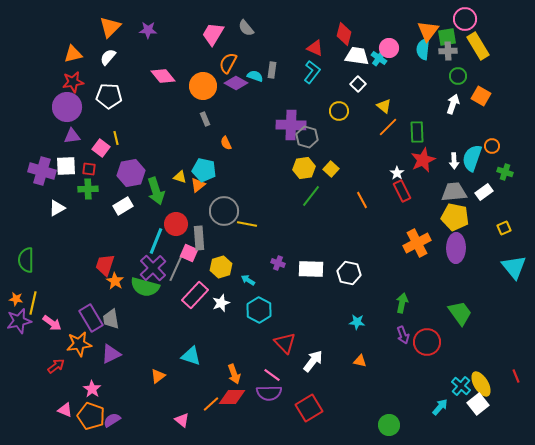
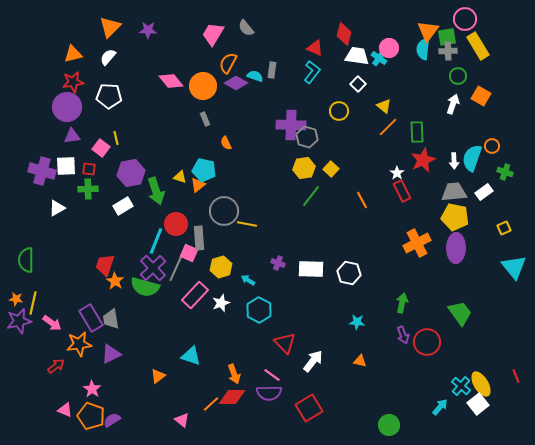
pink diamond at (163, 76): moved 8 px right, 5 px down
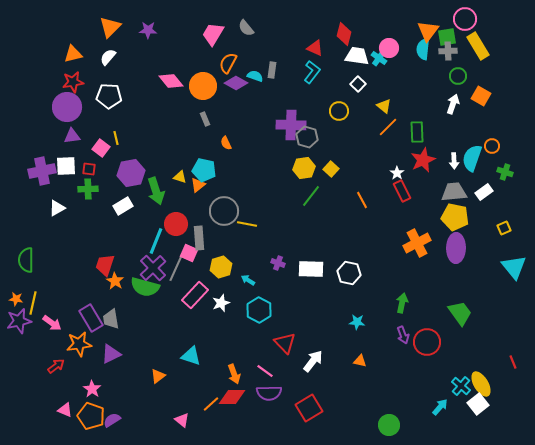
purple cross at (42, 171): rotated 28 degrees counterclockwise
pink line at (272, 375): moved 7 px left, 4 px up
red line at (516, 376): moved 3 px left, 14 px up
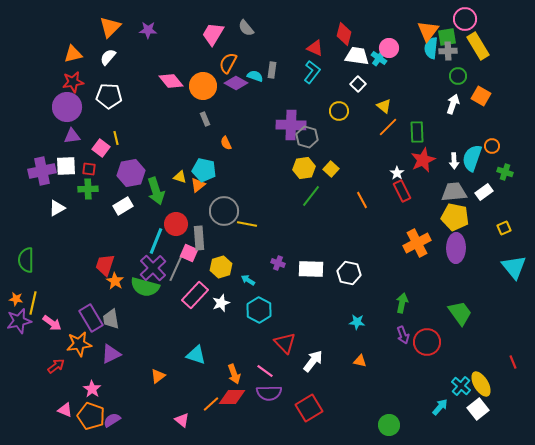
cyan semicircle at (423, 49): moved 8 px right, 1 px up
cyan triangle at (191, 356): moved 5 px right, 1 px up
white square at (478, 404): moved 5 px down
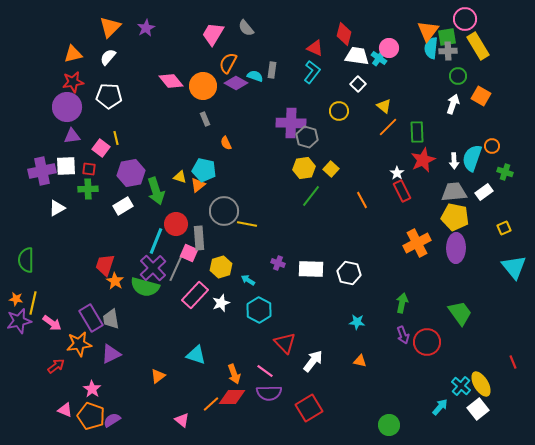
purple star at (148, 30): moved 2 px left, 2 px up; rotated 30 degrees counterclockwise
purple cross at (291, 125): moved 2 px up
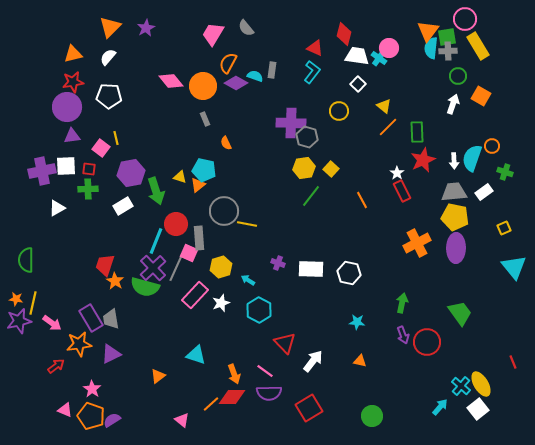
green circle at (389, 425): moved 17 px left, 9 px up
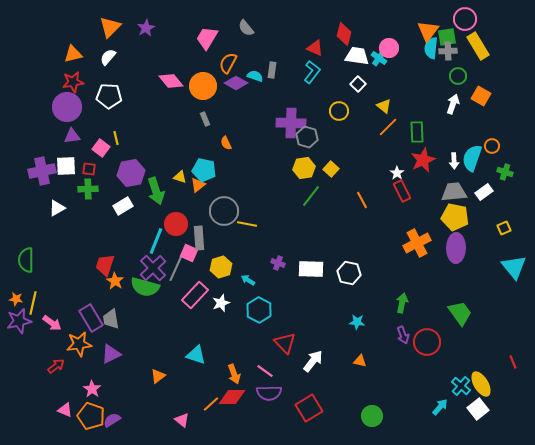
pink trapezoid at (213, 34): moved 6 px left, 4 px down
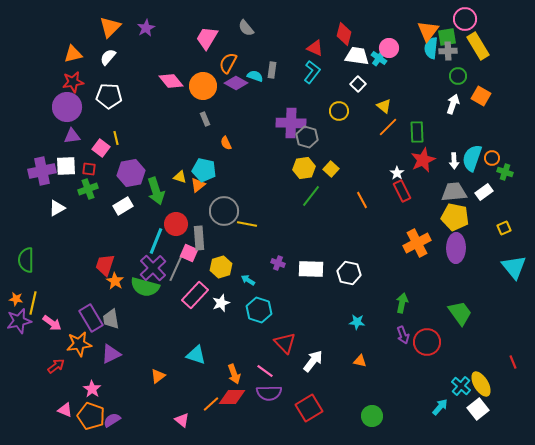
orange circle at (492, 146): moved 12 px down
green cross at (88, 189): rotated 18 degrees counterclockwise
cyan hexagon at (259, 310): rotated 10 degrees counterclockwise
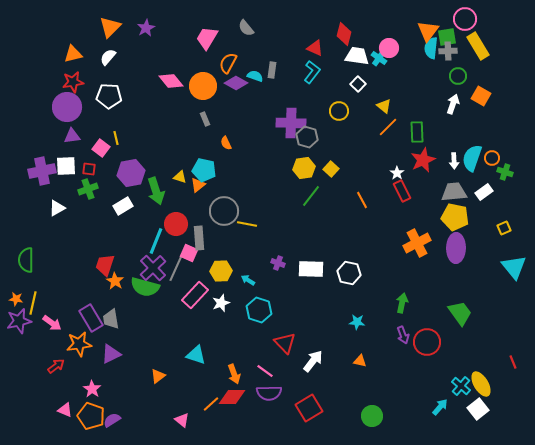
yellow hexagon at (221, 267): moved 4 px down; rotated 15 degrees clockwise
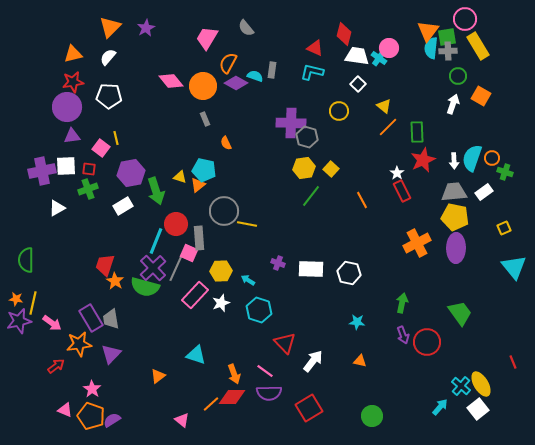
cyan L-shape at (312, 72): rotated 115 degrees counterclockwise
purple triangle at (111, 354): rotated 20 degrees counterclockwise
